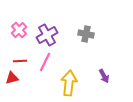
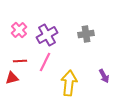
gray cross: rotated 21 degrees counterclockwise
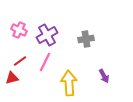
pink cross: rotated 21 degrees counterclockwise
gray cross: moved 5 px down
red line: rotated 32 degrees counterclockwise
yellow arrow: rotated 10 degrees counterclockwise
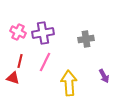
pink cross: moved 1 px left, 2 px down
purple cross: moved 4 px left, 2 px up; rotated 20 degrees clockwise
red line: rotated 40 degrees counterclockwise
red triangle: moved 1 px right; rotated 32 degrees clockwise
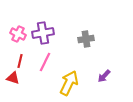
pink cross: moved 2 px down
purple arrow: rotated 72 degrees clockwise
yellow arrow: rotated 30 degrees clockwise
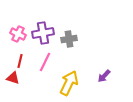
gray cross: moved 17 px left
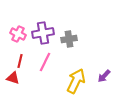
yellow arrow: moved 7 px right, 2 px up
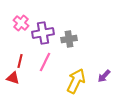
pink cross: moved 3 px right, 11 px up; rotated 14 degrees clockwise
